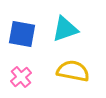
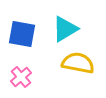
cyan triangle: rotated 12 degrees counterclockwise
yellow semicircle: moved 5 px right, 8 px up
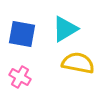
pink cross: moved 1 px left; rotated 20 degrees counterclockwise
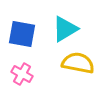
pink cross: moved 2 px right, 3 px up
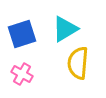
blue square: rotated 28 degrees counterclockwise
yellow semicircle: rotated 96 degrees counterclockwise
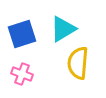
cyan triangle: moved 2 px left
pink cross: rotated 10 degrees counterclockwise
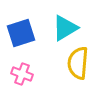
cyan triangle: moved 2 px right, 1 px up
blue square: moved 1 px left, 1 px up
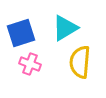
yellow semicircle: moved 2 px right, 1 px up
pink cross: moved 8 px right, 10 px up
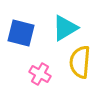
blue square: rotated 32 degrees clockwise
pink cross: moved 10 px right, 10 px down; rotated 10 degrees clockwise
